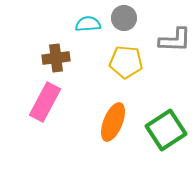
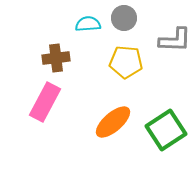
orange ellipse: rotated 27 degrees clockwise
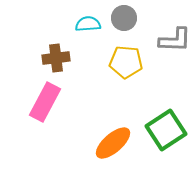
orange ellipse: moved 21 px down
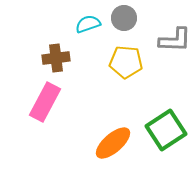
cyan semicircle: rotated 15 degrees counterclockwise
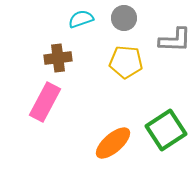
cyan semicircle: moved 7 px left, 5 px up
brown cross: moved 2 px right
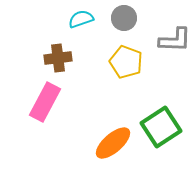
yellow pentagon: rotated 16 degrees clockwise
green square: moved 5 px left, 3 px up
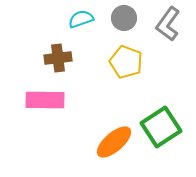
gray L-shape: moved 7 px left, 16 px up; rotated 124 degrees clockwise
pink rectangle: moved 2 px up; rotated 63 degrees clockwise
orange ellipse: moved 1 px right, 1 px up
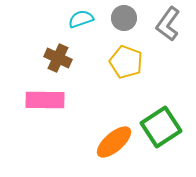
brown cross: rotated 32 degrees clockwise
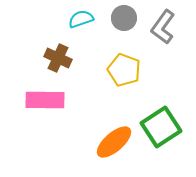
gray L-shape: moved 5 px left, 3 px down
yellow pentagon: moved 2 px left, 8 px down
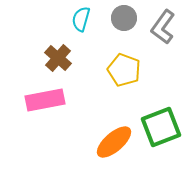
cyan semicircle: rotated 55 degrees counterclockwise
brown cross: rotated 16 degrees clockwise
pink rectangle: rotated 12 degrees counterclockwise
green square: rotated 12 degrees clockwise
